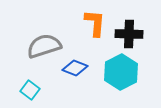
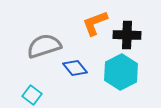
orange L-shape: rotated 116 degrees counterclockwise
black cross: moved 2 px left, 1 px down
blue diamond: rotated 30 degrees clockwise
cyan square: moved 2 px right, 5 px down
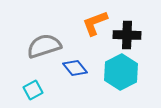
cyan square: moved 1 px right, 5 px up; rotated 24 degrees clockwise
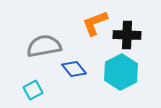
gray semicircle: rotated 8 degrees clockwise
blue diamond: moved 1 px left, 1 px down
